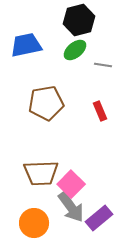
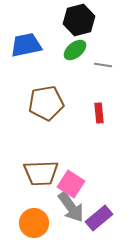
red rectangle: moved 1 px left, 2 px down; rotated 18 degrees clockwise
pink square: rotated 12 degrees counterclockwise
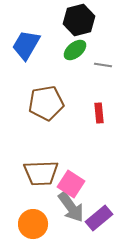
blue trapezoid: rotated 48 degrees counterclockwise
orange circle: moved 1 px left, 1 px down
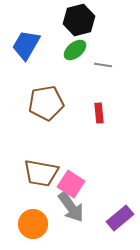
brown trapezoid: rotated 12 degrees clockwise
purple rectangle: moved 21 px right
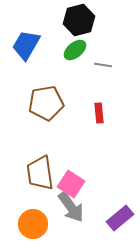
brown trapezoid: moved 1 px left; rotated 72 degrees clockwise
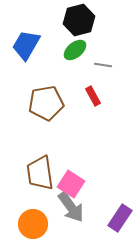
red rectangle: moved 6 px left, 17 px up; rotated 24 degrees counterclockwise
purple rectangle: rotated 16 degrees counterclockwise
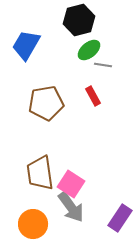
green ellipse: moved 14 px right
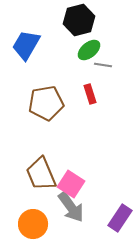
red rectangle: moved 3 px left, 2 px up; rotated 12 degrees clockwise
brown trapezoid: moved 1 px right, 1 px down; rotated 15 degrees counterclockwise
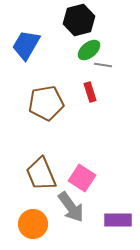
red rectangle: moved 2 px up
pink square: moved 11 px right, 6 px up
purple rectangle: moved 2 px left, 2 px down; rotated 56 degrees clockwise
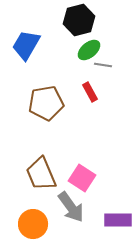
red rectangle: rotated 12 degrees counterclockwise
